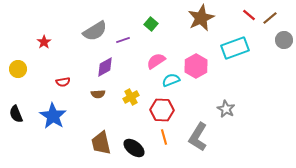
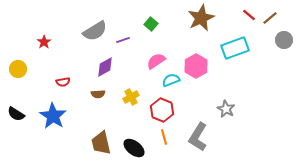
red hexagon: rotated 20 degrees clockwise
black semicircle: rotated 36 degrees counterclockwise
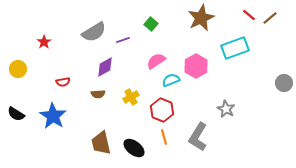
gray semicircle: moved 1 px left, 1 px down
gray circle: moved 43 px down
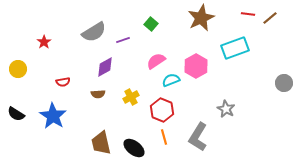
red line: moved 1 px left, 1 px up; rotated 32 degrees counterclockwise
